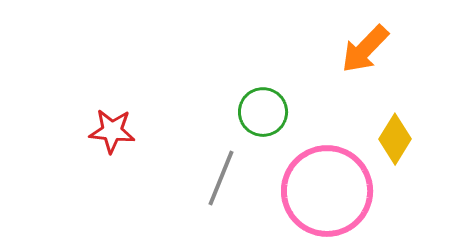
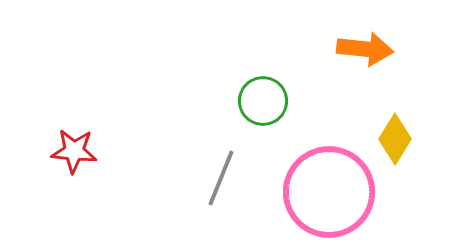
orange arrow: rotated 128 degrees counterclockwise
green circle: moved 11 px up
red star: moved 38 px left, 20 px down
pink circle: moved 2 px right, 1 px down
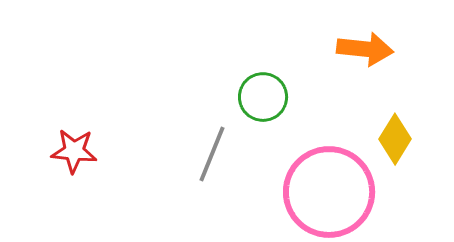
green circle: moved 4 px up
gray line: moved 9 px left, 24 px up
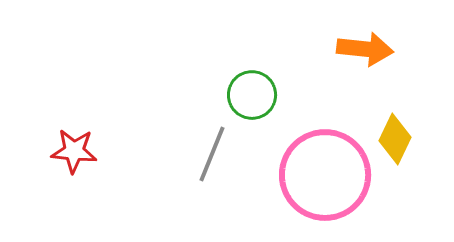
green circle: moved 11 px left, 2 px up
yellow diamond: rotated 6 degrees counterclockwise
pink circle: moved 4 px left, 17 px up
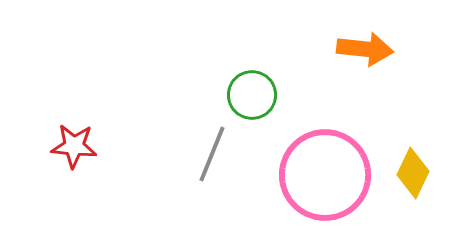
yellow diamond: moved 18 px right, 34 px down
red star: moved 5 px up
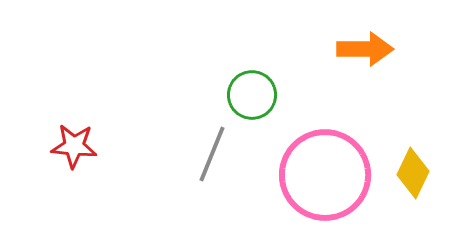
orange arrow: rotated 6 degrees counterclockwise
